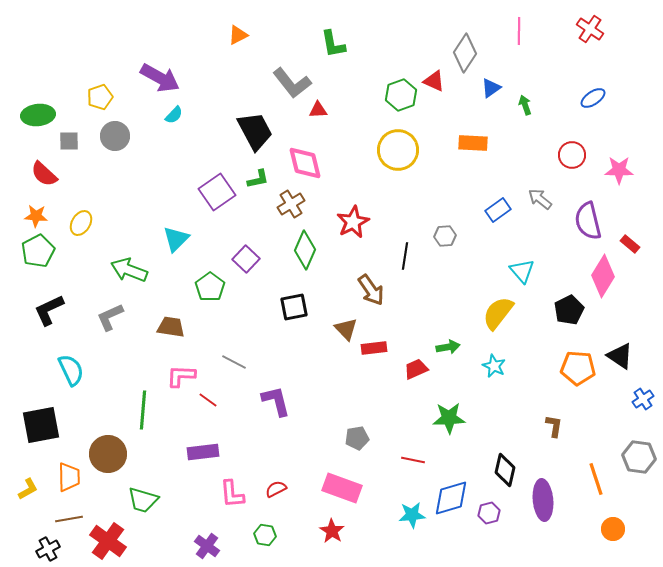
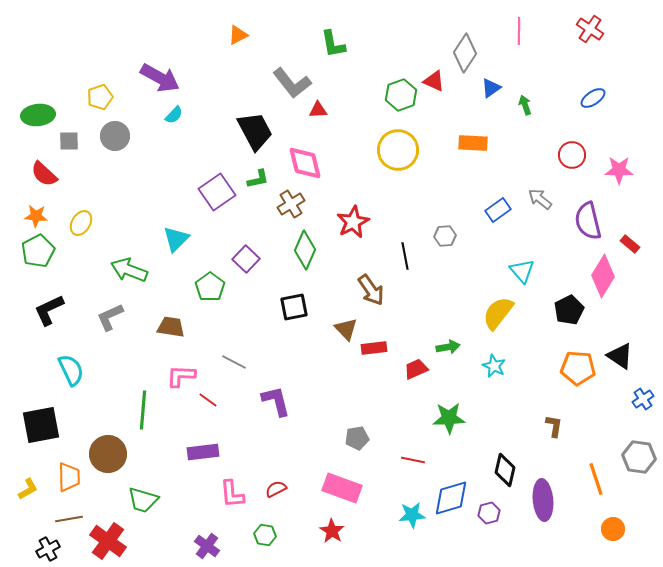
black line at (405, 256): rotated 20 degrees counterclockwise
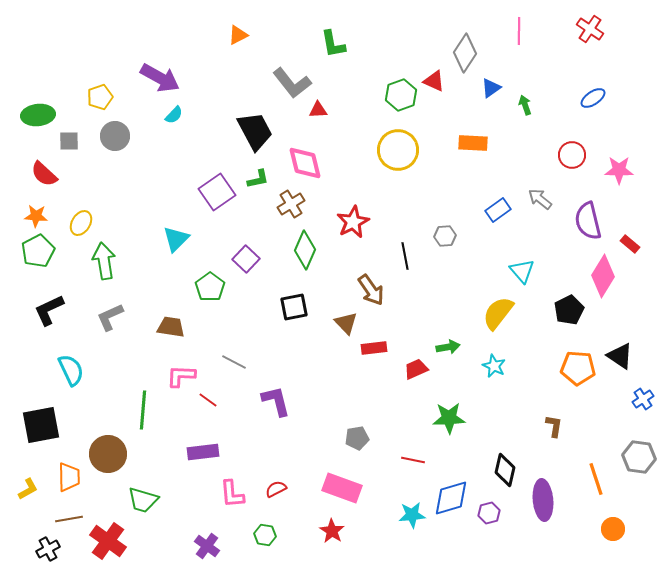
green arrow at (129, 270): moved 25 px left, 9 px up; rotated 60 degrees clockwise
brown triangle at (346, 329): moved 6 px up
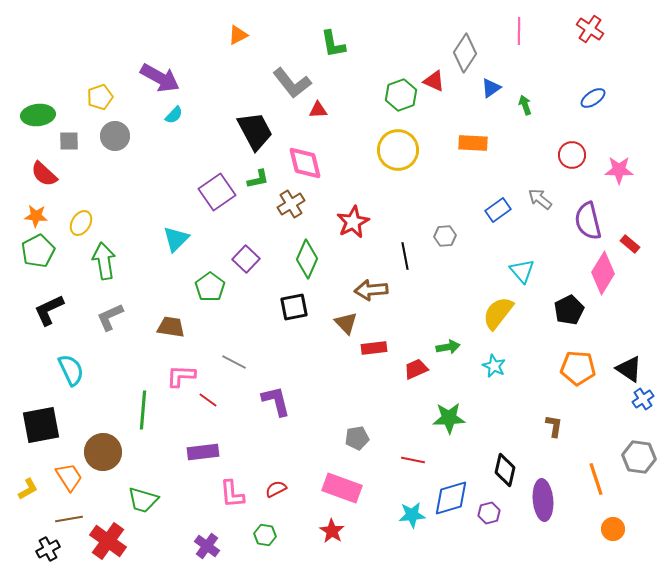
green diamond at (305, 250): moved 2 px right, 9 px down
pink diamond at (603, 276): moved 3 px up
brown arrow at (371, 290): rotated 120 degrees clockwise
black triangle at (620, 356): moved 9 px right, 13 px down
brown circle at (108, 454): moved 5 px left, 2 px up
orange trapezoid at (69, 477): rotated 32 degrees counterclockwise
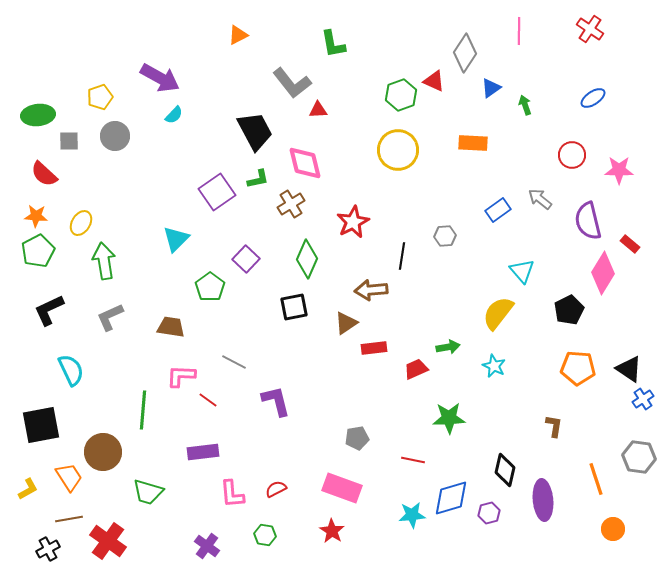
black line at (405, 256): moved 3 px left; rotated 20 degrees clockwise
brown triangle at (346, 323): rotated 40 degrees clockwise
green trapezoid at (143, 500): moved 5 px right, 8 px up
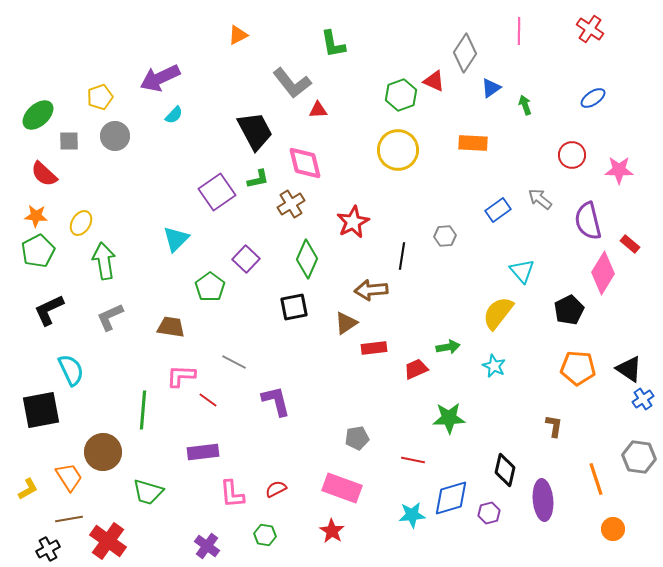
purple arrow at (160, 78): rotated 126 degrees clockwise
green ellipse at (38, 115): rotated 36 degrees counterclockwise
black square at (41, 425): moved 15 px up
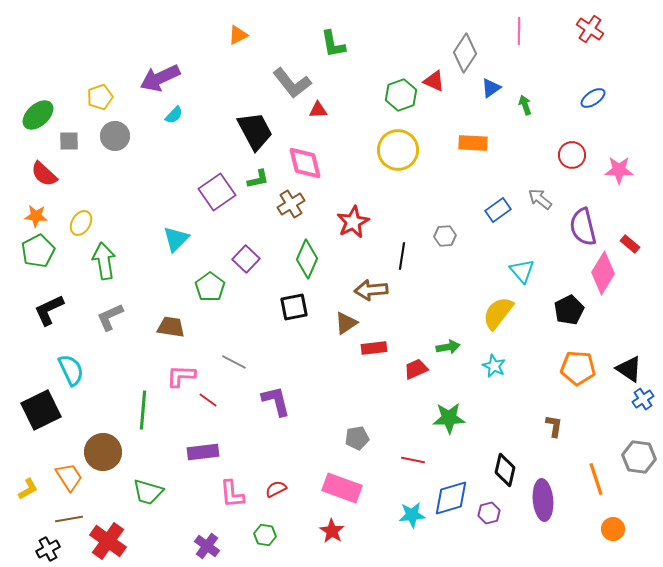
purple semicircle at (588, 221): moved 5 px left, 6 px down
black square at (41, 410): rotated 15 degrees counterclockwise
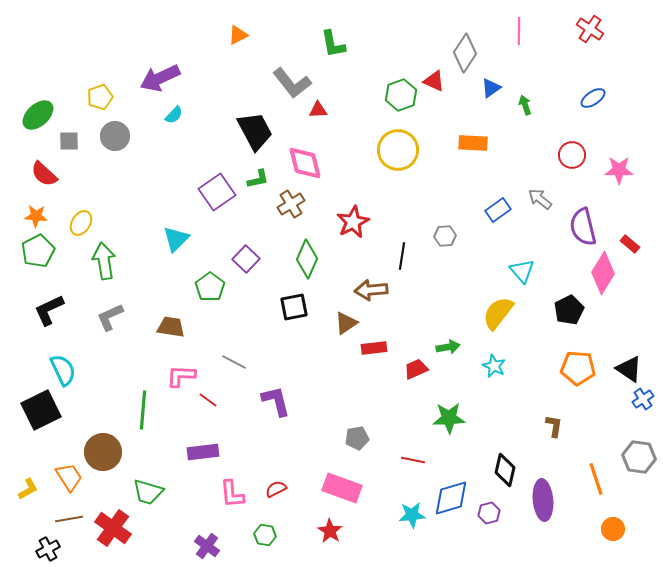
cyan semicircle at (71, 370): moved 8 px left
red star at (332, 531): moved 2 px left
red cross at (108, 541): moved 5 px right, 13 px up
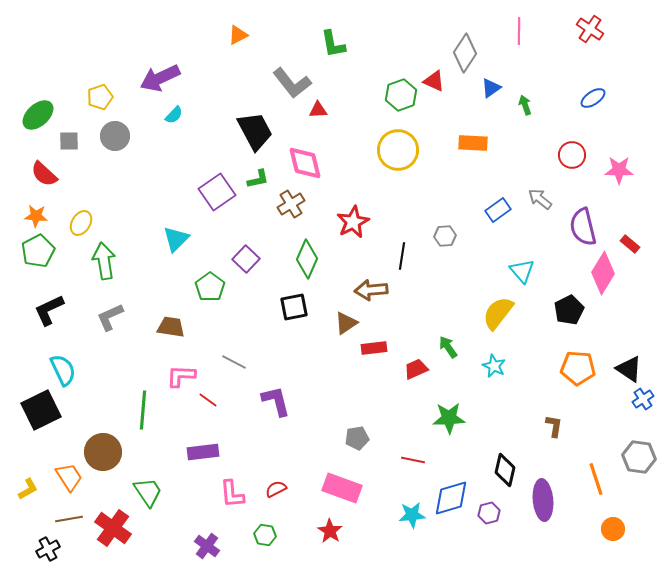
green arrow at (448, 347): rotated 115 degrees counterclockwise
green trapezoid at (148, 492): rotated 140 degrees counterclockwise
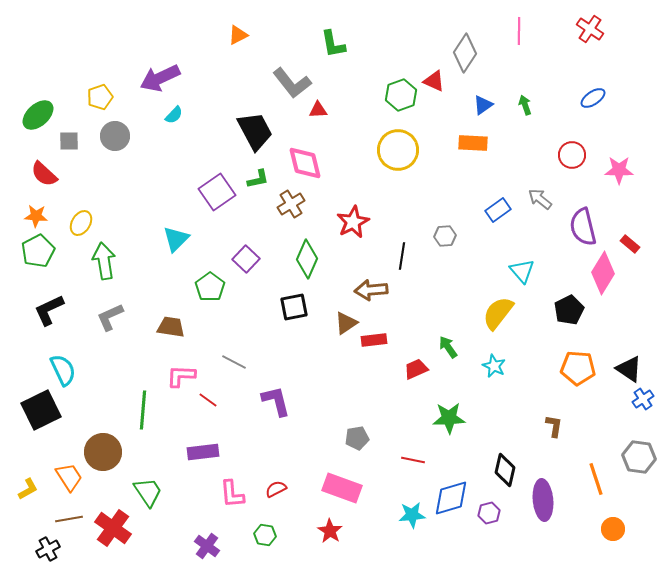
blue triangle at (491, 88): moved 8 px left, 17 px down
red rectangle at (374, 348): moved 8 px up
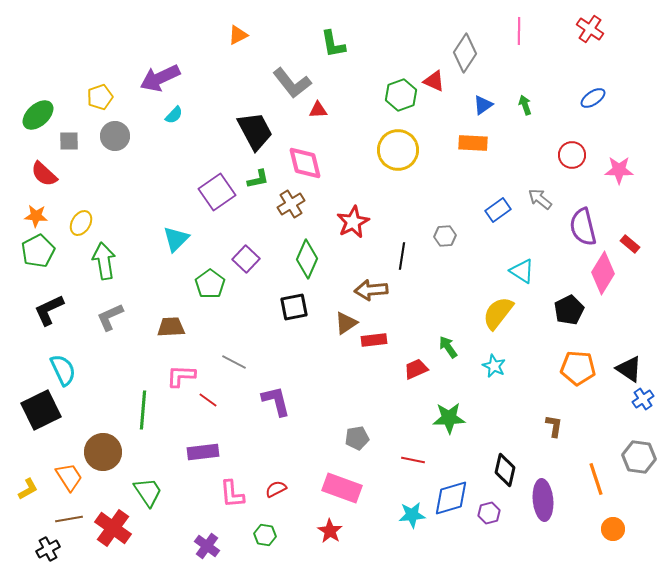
cyan triangle at (522, 271): rotated 16 degrees counterclockwise
green pentagon at (210, 287): moved 3 px up
brown trapezoid at (171, 327): rotated 12 degrees counterclockwise
